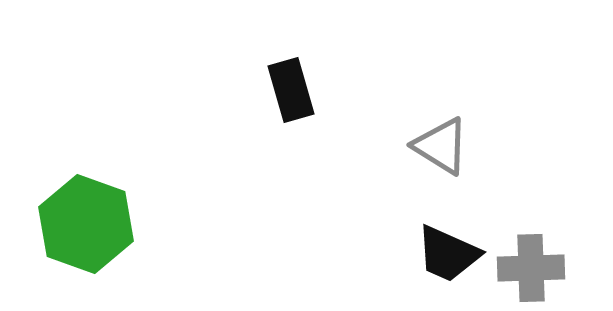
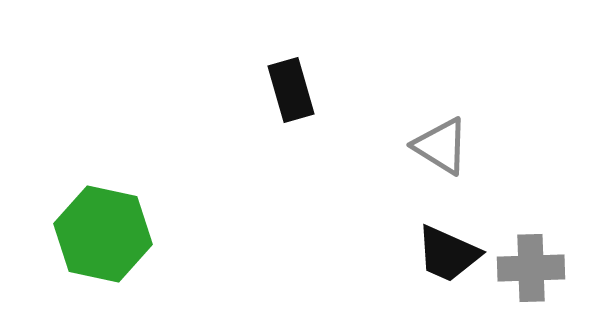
green hexagon: moved 17 px right, 10 px down; rotated 8 degrees counterclockwise
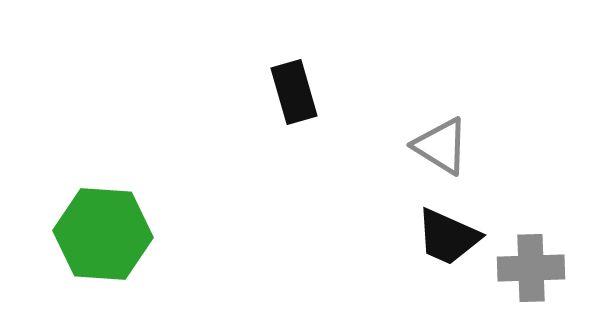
black rectangle: moved 3 px right, 2 px down
green hexagon: rotated 8 degrees counterclockwise
black trapezoid: moved 17 px up
